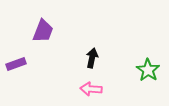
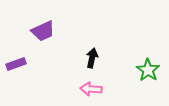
purple trapezoid: rotated 45 degrees clockwise
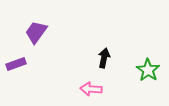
purple trapezoid: moved 7 px left, 1 px down; rotated 150 degrees clockwise
black arrow: moved 12 px right
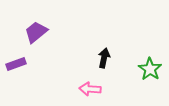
purple trapezoid: rotated 15 degrees clockwise
green star: moved 2 px right, 1 px up
pink arrow: moved 1 px left
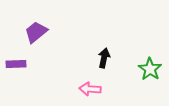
purple rectangle: rotated 18 degrees clockwise
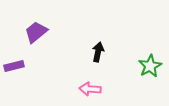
black arrow: moved 6 px left, 6 px up
purple rectangle: moved 2 px left, 2 px down; rotated 12 degrees counterclockwise
green star: moved 3 px up; rotated 10 degrees clockwise
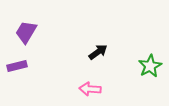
purple trapezoid: moved 10 px left; rotated 20 degrees counterclockwise
black arrow: rotated 42 degrees clockwise
purple rectangle: moved 3 px right
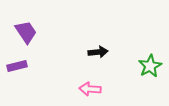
purple trapezoid: rotated 115 degrees clockwise
black arrow: rotated 30 degrees clockwise
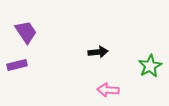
purple rectangle: moved 1 px up
pink arrow: moved 18 px right, 1 px down
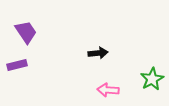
black arrow: moved 1 px down
green star: moved 2 px right, 13 px down
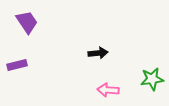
purple trapezoid: moved 1 px right, 10 px up
green star: rotated 20 degrees clockwise
